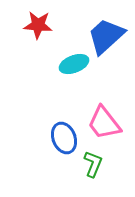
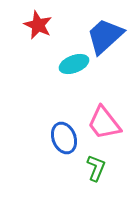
red star: rotated 20 degrees clockwise
blue trapezoid: moved 1 px left
green L-shape: moved 3 px right, 4 px down
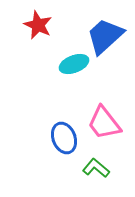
green L-shape: rotated 72 degrees counterclockwise
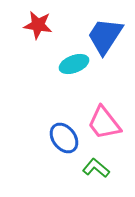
red star: rotated 16 degrees counterclockwise
blue trapezoid: rotated 15 degrees counterclockwise
blue ellipse: rotated 16 degrees counterclockwise
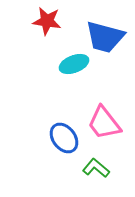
red star: moved 9 px right, 4 px up
blue trapezoid: moved 1 px down; rotated 108 degrees counterclockwise
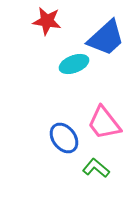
blue trapezoid: moved 1 px right, 1 px down; rotated 57 degrees counterclockwise
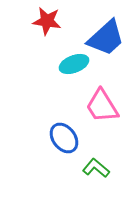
pink trapezoid: moved 2 px left, 17 px up; rotated 6 degrees clockwise
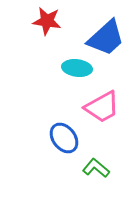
cyan ellipse: moved 3 px right, 4 px down; rotated 28 degrees clockwise
pink trapezoid: moved 1 px down; rotated 87 degrees counterclockwise
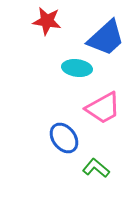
pink trapezoid: moved 1 px right, 1 px down
